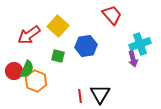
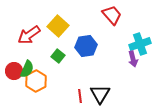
green square: rotated 24 degrees clockwise
orange hexagon: rotated 10 degrees clockwise
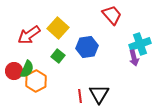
yellow square: moved 2 px down
blue hexagon: moved 1 px right, 1 px down
purple arrow: moved 1 px right, 1 px up
black triangle: moved 1 px left
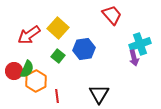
blue hexagon: moved 3 px left, 2 px down
red line: moved 23 px left
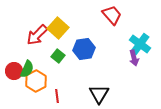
red arrow: moved 8 px right; rotated 10 degrees counterclockwise
cyan cross: rotated 35 degrees counterclockwise
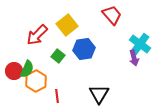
yellow square: moved 9 px right, 3 px up; rotated 10 degrees clockwise
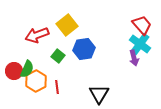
red trapezoid: moved 30 px right, 10 px down
red arrow: rotated 25 degrees clockwise
red line: moved 9 px up
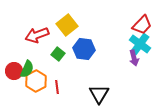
red trapezoid: rotated 85 degrees clockwise
blue hexagon: rotated 15 degrees clockwise
green square: moved 2 px up
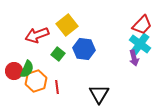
orange hexagon: rotated 10 degrees clockwise
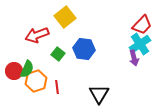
yellow square: moved 2 px left, 8 px up
cyan cross: rotated 20 degrees clockwise
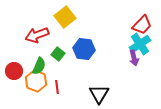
green semicircle: moved 12 px right, 3 px up
orange hexagon: rotated 20 degrees counterclockwise
